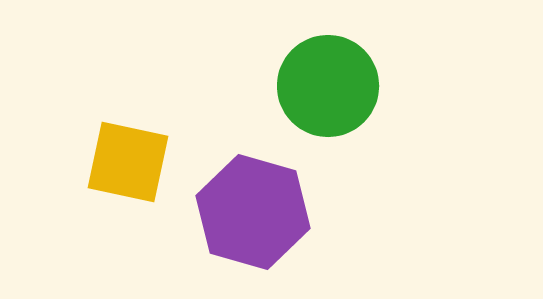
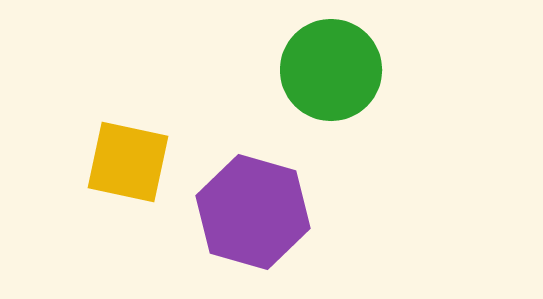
green circle: moved 3 px right, 16 px up
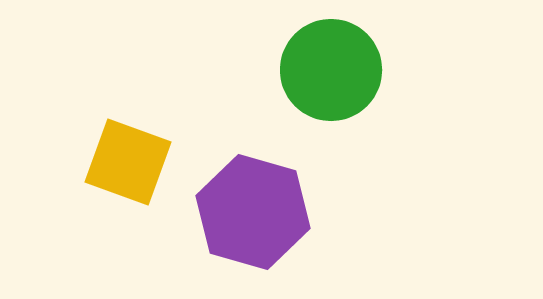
yellow square: rotated 8 degrees clockwise
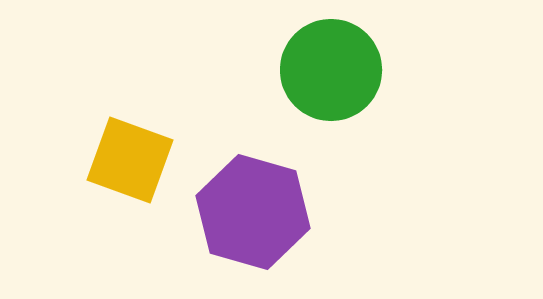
yellow square: moved 2 px right, 2 px up
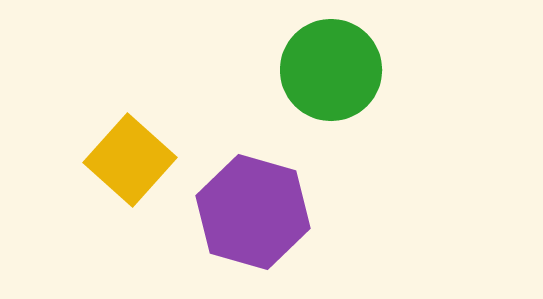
yellow square: rotated 22 degrees clockwise
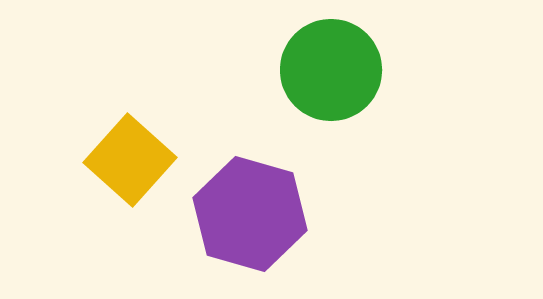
purple hexagon: moved 3 px left, 2 px down
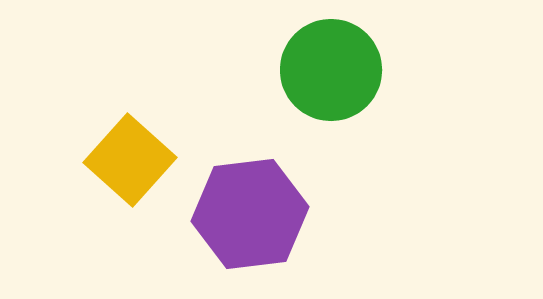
purple hexagon: rotated 23 degrees counterclockwise
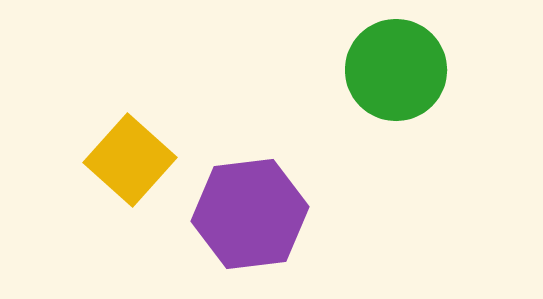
green circle: moved 65 px right
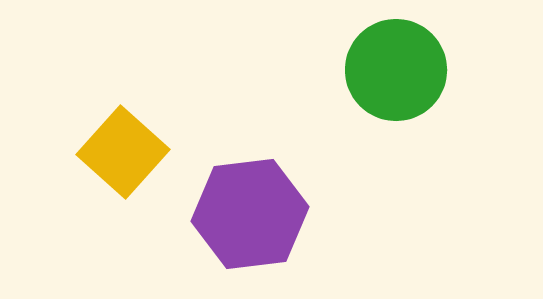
yellow square: moved 7 px left, 8 px up
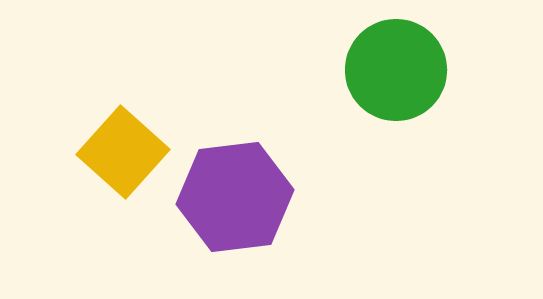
purple hexagon: moved 15 px left, 17 px up
